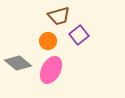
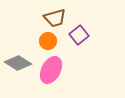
brown trapezoid: moved 4 px left, 2 px down
gray diamond: rotated 8 degrees counterclockwise
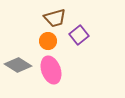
gray diamond: moved 2 px down
pink ellipse: rotated 48 degrees counterclockwise
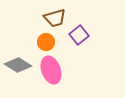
orange circle: moved 2 px left, 1 px down
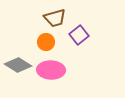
pink ellipse: rotated 68 degrees counterclockwise
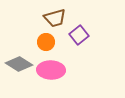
gray diamond: moved 1 px right, 1 px up
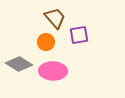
brown trapezoid: rotated 115 degrees counterclockwise
purple square: rotated 30 degrees clockwise
pink ellipse: moved 2 px right, 1 px down
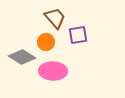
purple square: moved 1 px left
gray diamond: moved 3 px right, 7 px up
